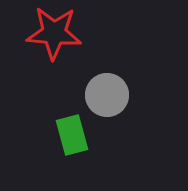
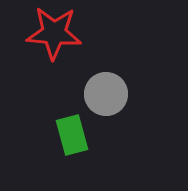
gray circle: moved 1 px left, 1 px up
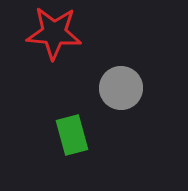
gray circle: moved 15 px right, 6 px up
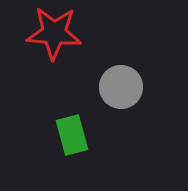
gray circle: moved 1 px up
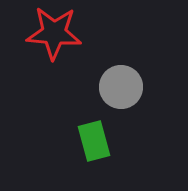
green rectangle: moved 22 px right, 6 px down
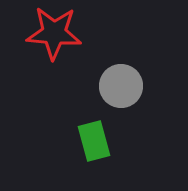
gray circle: moved 1 px up
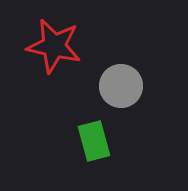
red star: moved 13 px down; rotated 8 degrees clockwise
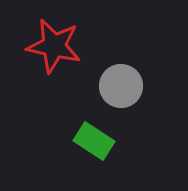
green rectangle: rotated 42 degrees counterclockwise
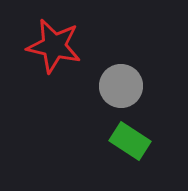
green rectangle: moved 36 px right
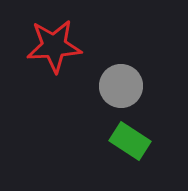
red star: rotated 16 degrees counterclockwise
